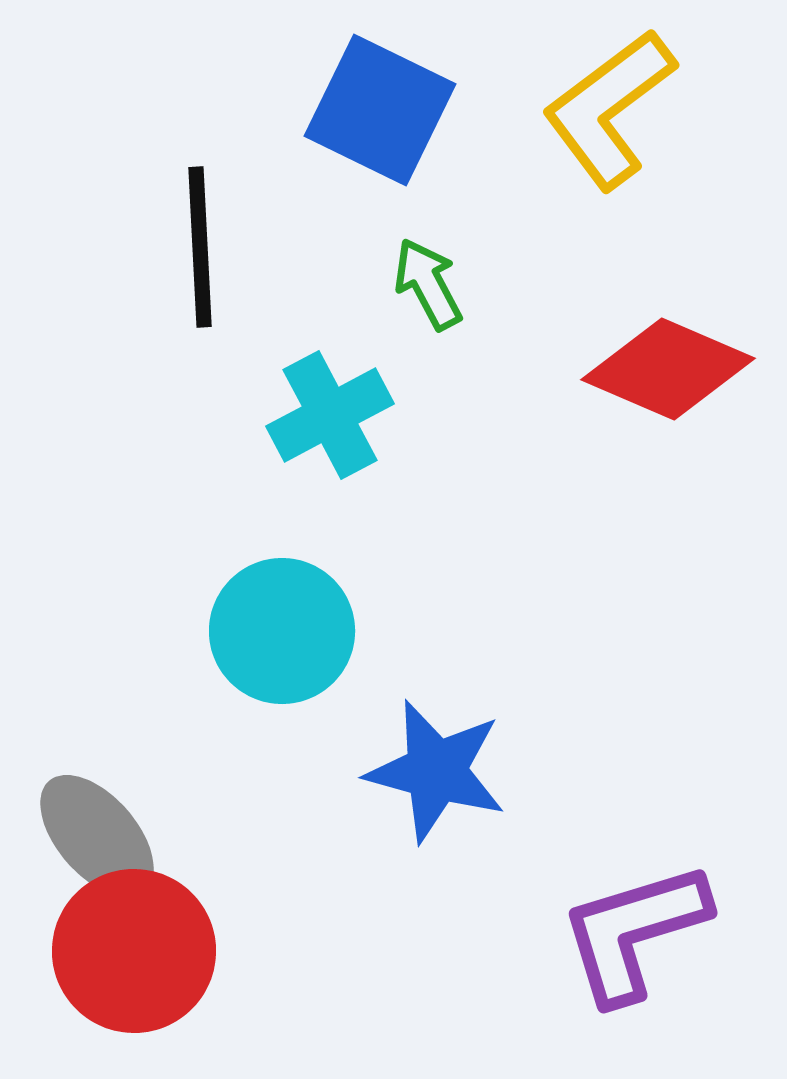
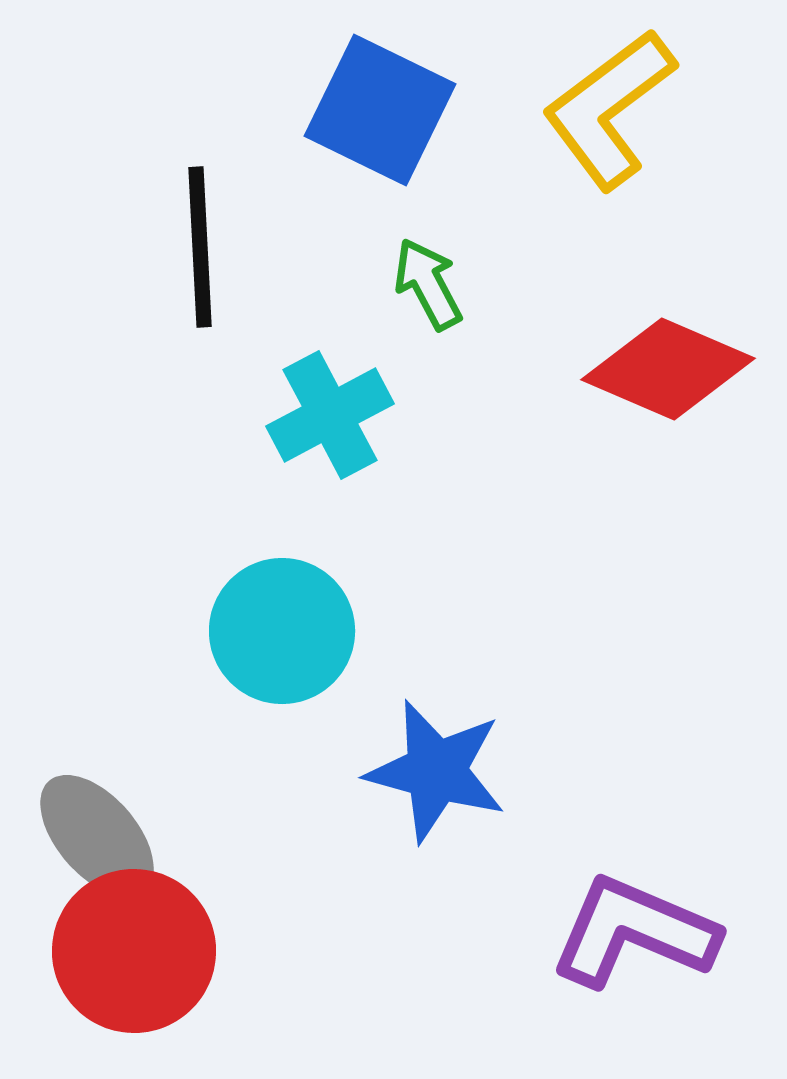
purple L-shape: rotated 40 degrees clockwise
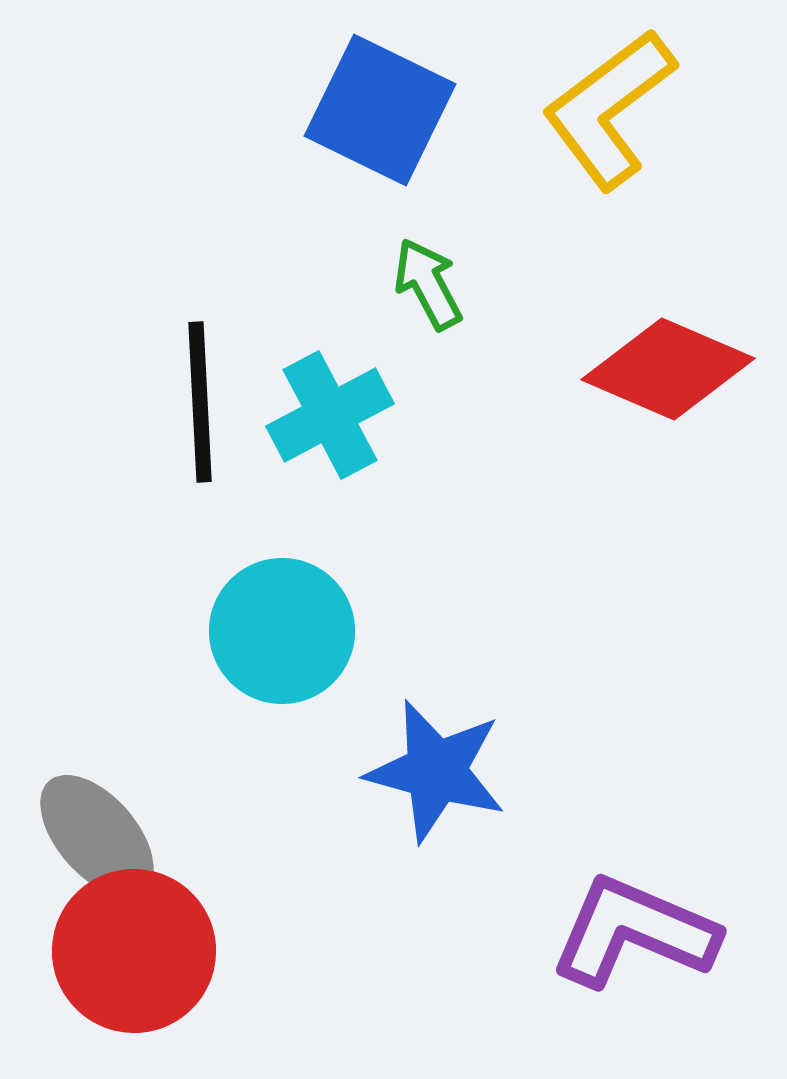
black line: moved 155 px down
